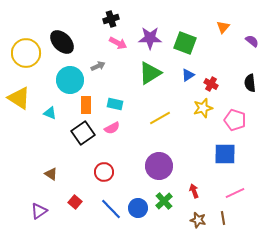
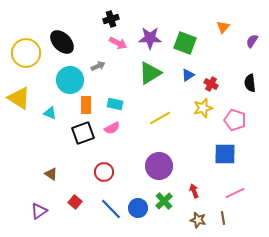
purple semicircle: rotated 96 degrees counterclockwise
black square: rotated 15 degrees clockwise
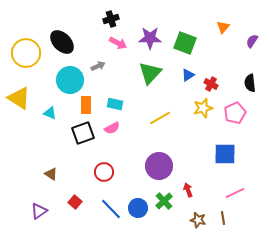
green triangle: rotated 15 degrees counterclockwise
pink pentagon: moved 7 px up; rotated 30 degrees clockwise
red arrow: moved 6 px left, 1 px up
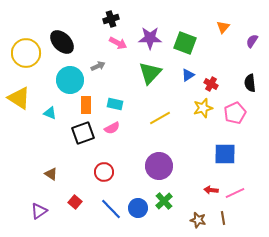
red arrow: moved 23 px right; rotated 64 degrees counterclockwise
